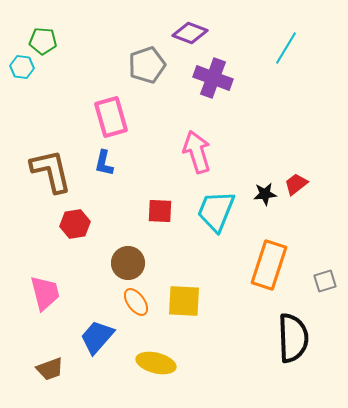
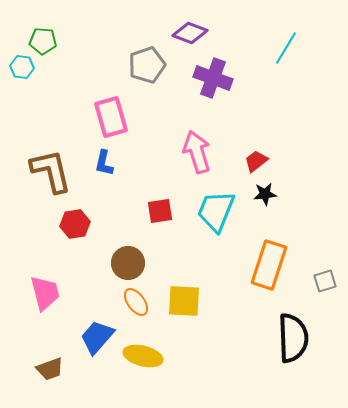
red trapezoid: moved 40 px left, 23 px up
red square: rotated 12 degrees counterclockwise
yellow ellipse: moved 13 px left, 7 px up
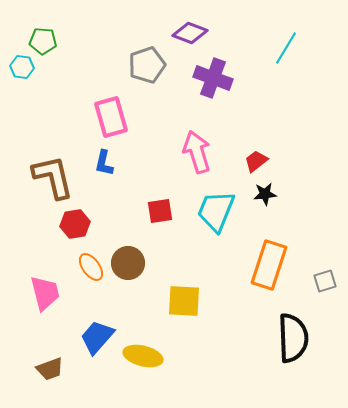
brown L-shape: moved 2 px right, 6 px down
orange ellipse: moved 45 px left, 35 px up
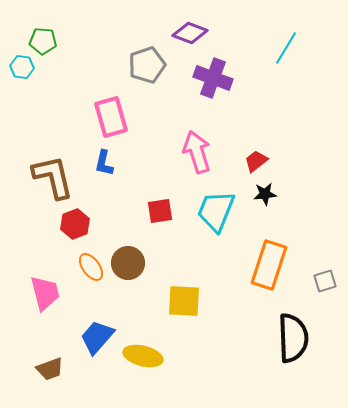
red hexagon: rotated 12 degrees counterclockwise
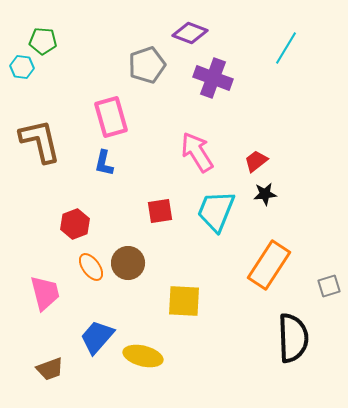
pink arrow: rotated 15 degrees counterclockwise
brown L-shape: moved 13 px left, 36 px up
orange rectangle: rotated 15 degrees clockwise
gray square: moved 4 px right, 5 px down
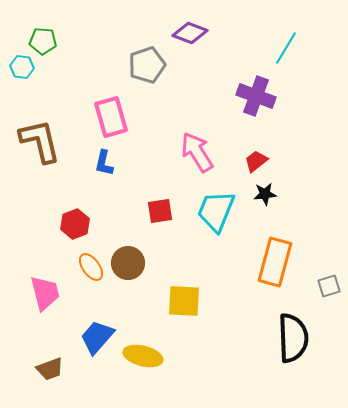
purple cross: moved 43 px right, 18 px down
orange rectangle: moved 6 px right, 3 px up; rotated 18 degrees counterclockwise
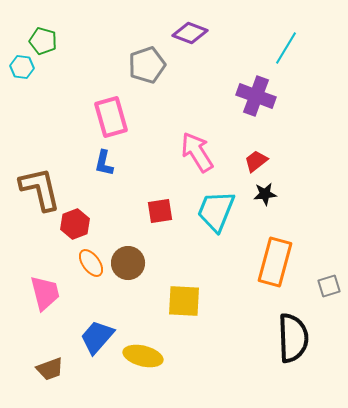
green pentagon: rotated 12 degrees clockwise
brown L-shape: moved 48 px down
orange ellipse: moved 4 px up
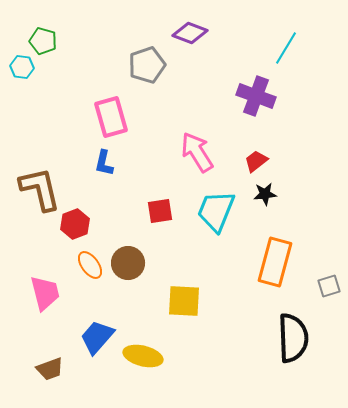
orange ellipse: moved 1 px left, 2 px down
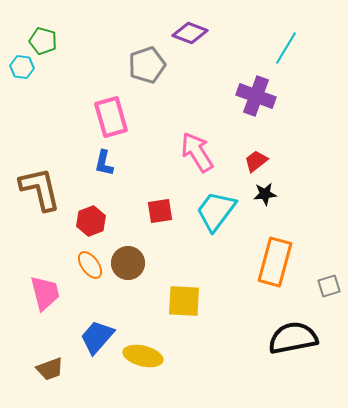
cyan trapezoid: rotated 15 degrees clockwise
red hexagon: moved 16 px right, 3 px up
black semicircle: rotated 99 degrees counterclockwise
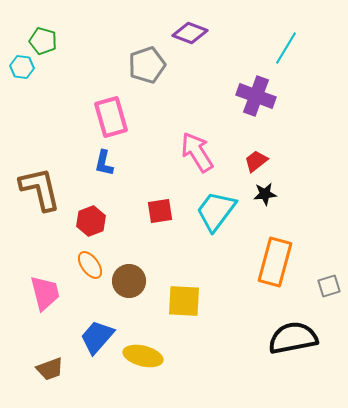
brown circle: moved 1 px right, 18 px down
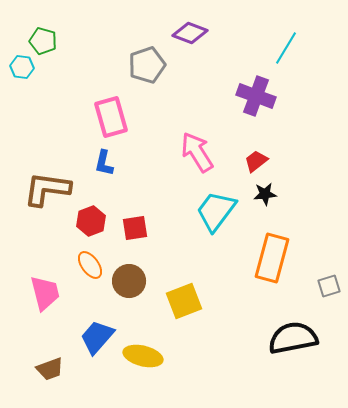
brown L-shape: moved 7 px right; rotated 69 degrees counterclockwise
red square: moved 25 px left, 17 px down
orange rectangle: moved 3 px left, 4 px up
yellow square: rotated 24 degrees counterclockwise
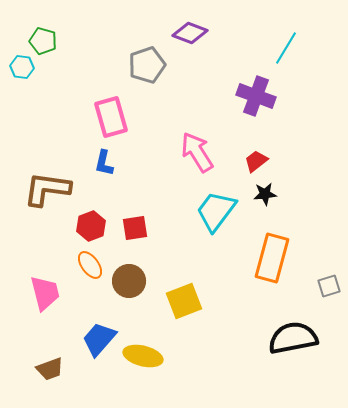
red hexagon: moved 5 px down
blue trapezoid: moved 2 px right, 2 px down
